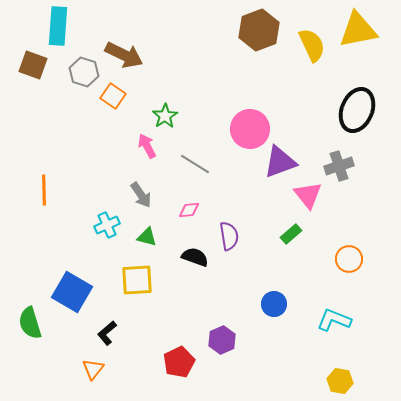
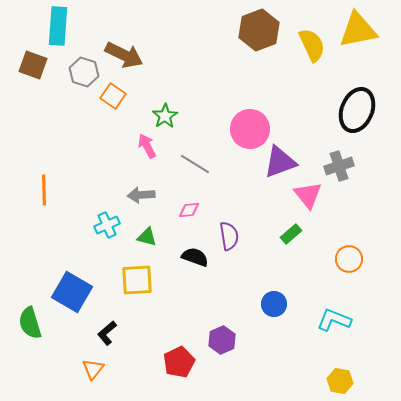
gray arrow: rotated 120 degrees clockwise
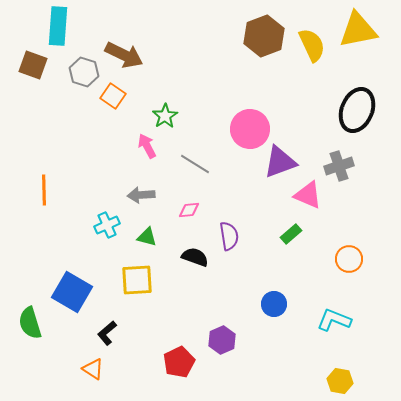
brown hexagon: moved 5 px right, 6 px down
pink triangle: rotated 28 degrees counterclockwise
orange triangle: rotated 35 degrees counterclockwise
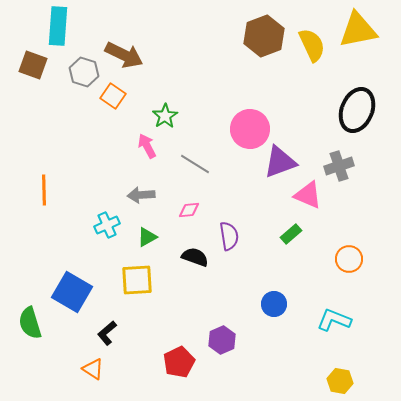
green triangle: rotated 45 degrees counterclockwise
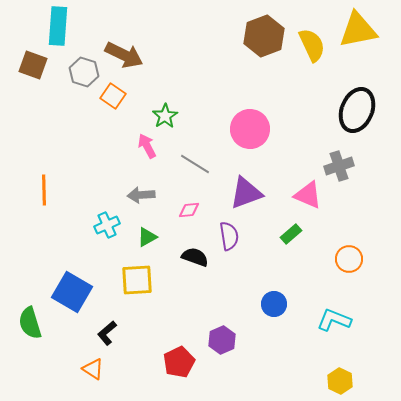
purple triangle: moved 34 px left, 31 px down
yellow hexagon: rotated 15 degrees clockwise
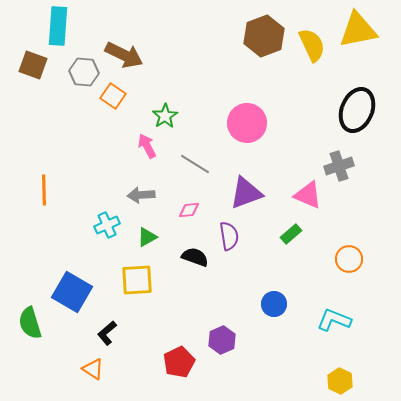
gray hexagon: rotated 12 degrees counterclockwise
pink circle: moved 3 px left, 6 px up
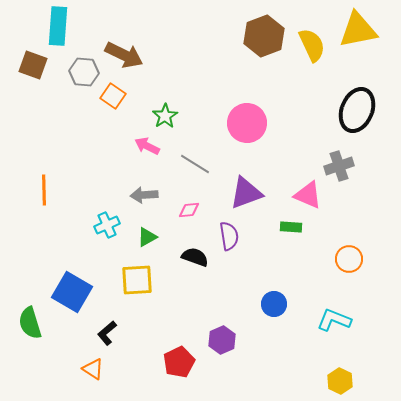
pink arrow: rotated 35 degrees counterclockwise
gray arrow: moved 3 px right
green rectangle: moved 7 px up; rotated 45 degrees clockwise
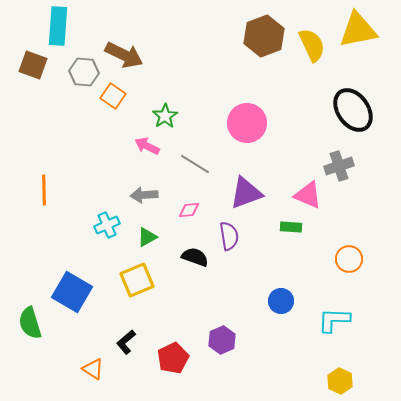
black ellipse: moved 4 px left; rotated 57 degrees counterclockwise
yellow square: rotated 20 degrees counterclockwise
blue circle: moved 7 px right, 3 px up
cyan L-shape: rotated 20 degrees counterclockwise
black L-shape: moved 19 px right, 9 px down
red pentagon: moved 6 px left, 4 px up
